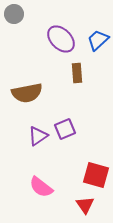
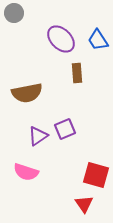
gray circle: moved 1 px up
blue trapezoid: rotated 80 degrees counterclockwise
pink semicircle: moved 15 px left, 15 px up; rotated 20 degrees counterclockwise
red triangle: moved 1 px left, 1 px up
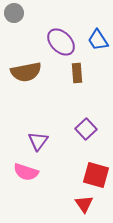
purple ellipse: moved 3 px down
brown semicircle: moved 1 px left, 21 px up
purple square: moved 21 px right; rotated 20 degrees counterclockwise
purple triangle: moved 5 px down; rotated 20 degrees counterclockwise
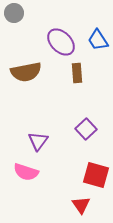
red triangle: moved 3 px left, 1 px down
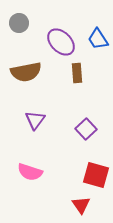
gray circle: moved 5 px right, 10 px down
blue trapezoid: moved 1 px up
purple triangle: moved 3 px left, 21 px up
pink semicircle: moved 4 px right
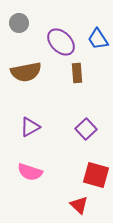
purple triangle: moved 5 px left, 7 px down; rotated 25 degrees clockwise
red triangle: moved 2 px left; rotated 12 degrees counterclockwise
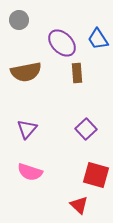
gray circle: moved 3 px up
purple ellipse: moved 1 px right, 1 px down
purple triangle: moved 3 px left, 2 px down; rotated 20 degrees counterclockwise
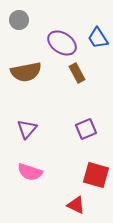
blue trapezoid: moved 1 px up
purple ellipse: rotated 12 degrees counterclockwise
brown rectangle: rotated 24 degrees counterclockwise
purple square: rotated 20 degrees clockwise
red triangle: moved 3 px left; rotated 18 degrees counterclockwise
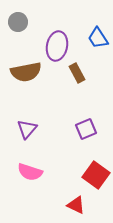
gray circle: moved 1 px left, 2 px down
purple ellipse: moved 5 px left, 3 px down; rotated 68 degrees clockwise
red square: rotated 20 degrees clockwise
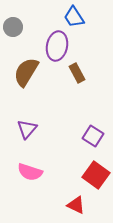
gray circle: moved 5 px left, 5 px down
blue trapezoid: moved 24 px left, 21 px up
brown semicircle: rotated 132 degrees clockwise
purple square: moved 7 px right, 7 px down; rotated 35 degrees counterclockwise
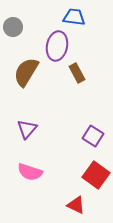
blue trapezoid: rotated 130 degrees clockwise
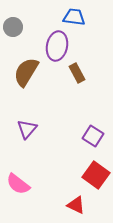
pink semicircle: moved 12 px left, 12 px down; rotated 20 degrees clockwise
